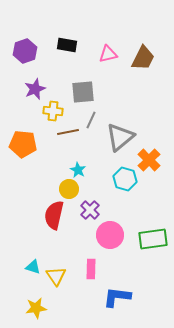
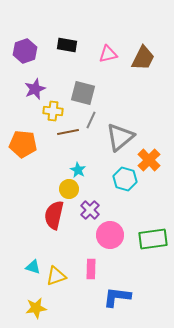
gray square: moved 1 px down; rotated 20 degrees clockwise
yellow triangle: rotated 45 degrees clockwise
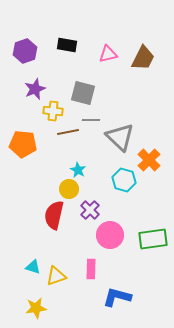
gray line: rotated 66 degrees clockwise
gray triangle: rotated 36 degrees counterclockwise
cyan hexagon: moved 1 px left, 1 px down
blue L-shape: rotated 8 degrees clockwise
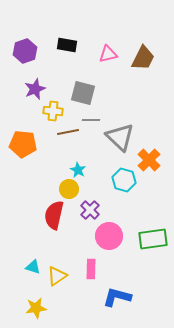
pink circle: moved 1 px left, 1 px down
yellow triangle: moved 1 px right; rotated 15 degrees counterclockwise
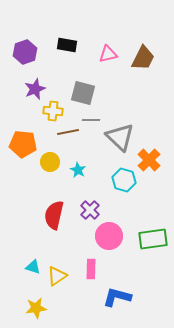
purple hexagon: moved 1 px down
yellow circle: moved 19 px left, 27 px up
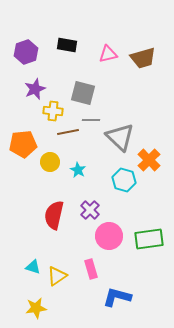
purple hexagon: moved 1 px right
brown trapezoid: rotated 48 degrees clockwise
orange pentagon: rotated 12 degrees counterclockwise
green rectangle: moved 4 px left
pink rectangle: rotated 18 degrees counterclockwise
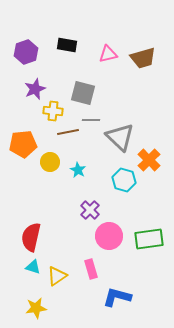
red semicircle: moved 23 px left, 22 px down
